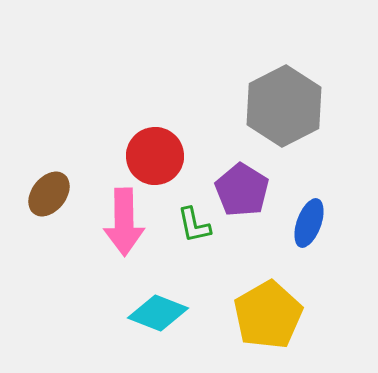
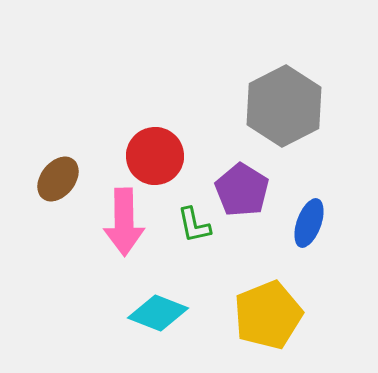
brown ellipse: moved 9 px right, 15 px up
yellow pentagon: rotated 8 degrees clockwise
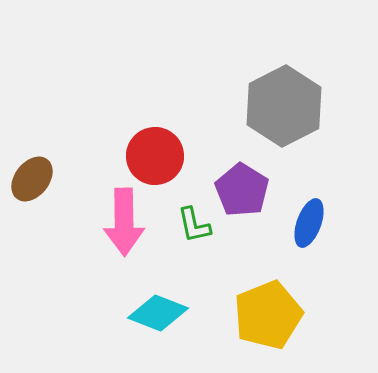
brown ellipse: moved 26 px left
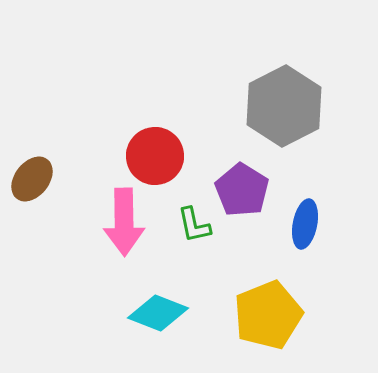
blue ellipse: moved 4 px left, 1 px down; rotated 9 degrees counterclockwise
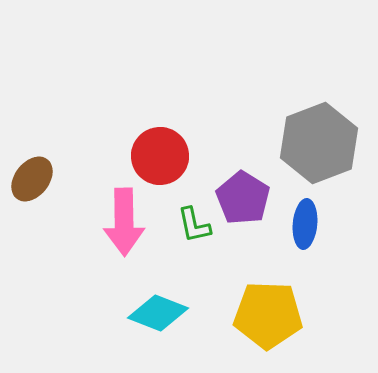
gray hexagon: moved 35 px right, 37 px down; rotated 6 degrees clockwise
red circle: moved 5 px right
purple pentagon: moved 1 px right, 8 px down
blue ellipse: rotated 6 degrees counterclockwise
yellow pentagon: rotated 24 degrees clockwise
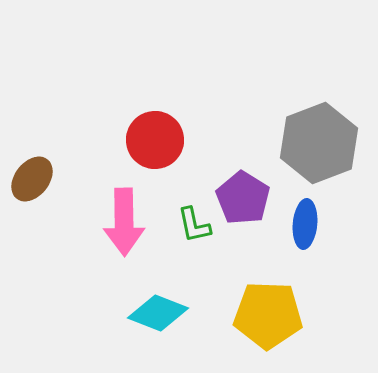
red circle: moved 5 px left, 16 px up
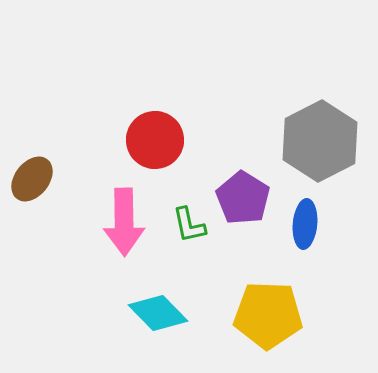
gray hexagon: moved 1 px right, 2 px up; rotated 6 degrees counterclockwise
green L-shape: moved 5 px left
cyan diamond: rotated 24 degrees clockwise
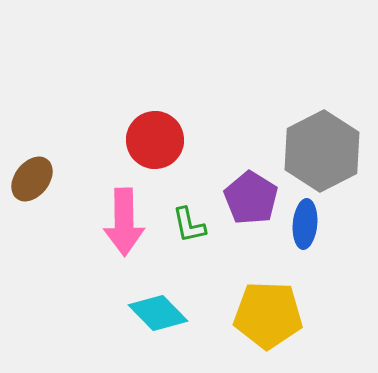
gray hexagon: moved 2 px right, 10 px down
purple pentagon: moved 8 px right
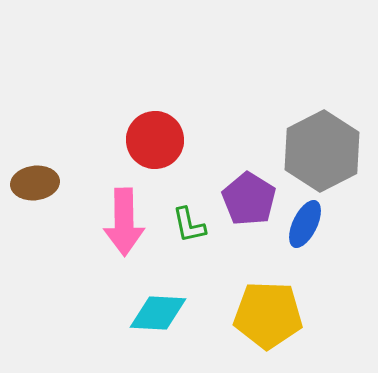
brown ellipse: moved 3 px right, 4 px down; rotated 45 degrees clockwise
purple pentagon: moved 2 px left, 1 px down
blue ellipse: rotated 21 degrees clockwise
cyan diamond: rotated 42 degrees counterclockwise
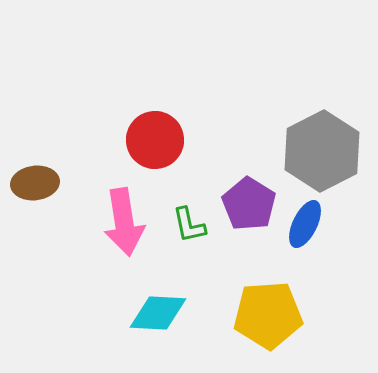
purple pentagon: moved 5 px down
pink arrow: rotated 8 degrees counterclockwise
yellow pentagon: rotated 6 degrees counterclockwise
